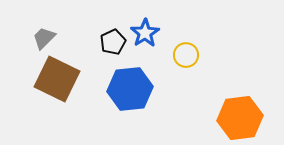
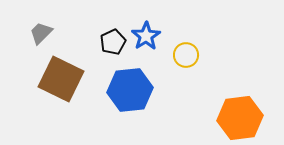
blue star: moved 1 px right, 3 px down
gray trapezoid: moved 3 px left, 5 px up
brown square: moved 4 px right
blue hexagon: moved 1 px down
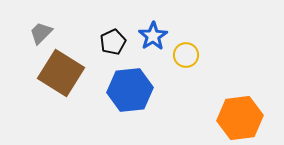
blue star: moved 7 px right
brown square: moved 6 px up; rotated 6 degrees clockwise
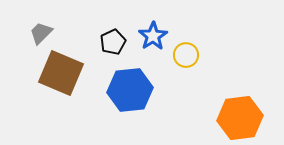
brown square: rotated 9 degrees counterclockwise
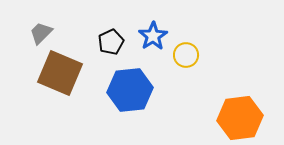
black pentagon: moved 2 px left
brown square: moved 1 px left
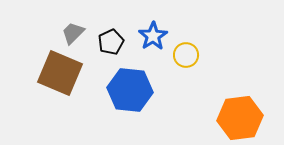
gray trapezoid: moved 32 px right
blue hexagon: rotated 12 degrees clockwise
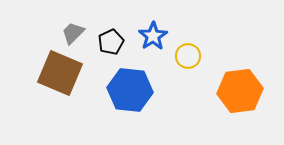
yellow circle: moved 2 px right, 1 px down
orange hexagon: moved 27 px up
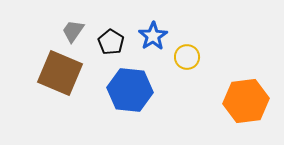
gray trapezoid: moved 2 px up; rotated 10 degrees counterclockwise
black pentagon: rotated 15 degrees counterclockwise
yellow circle: moved 1 px left, 1 px down
orange hexagon: moved 6 px right, 10 px down
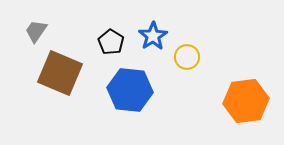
gray trapezoid: moved 37 px left
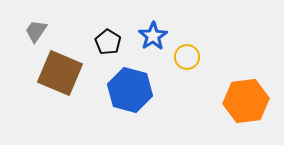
black pentagon: moved 3 px left
blue hexagon: rotated 9 degrees clockwise
